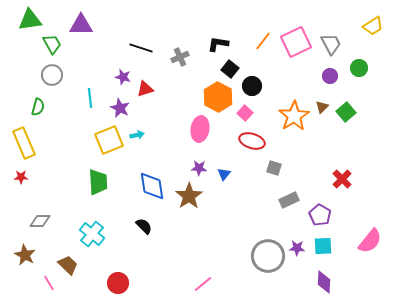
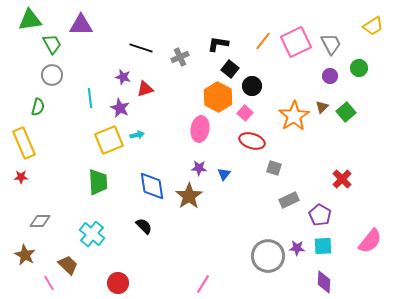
pink line at (203, 284): rotated 18 degrees counterclockwise
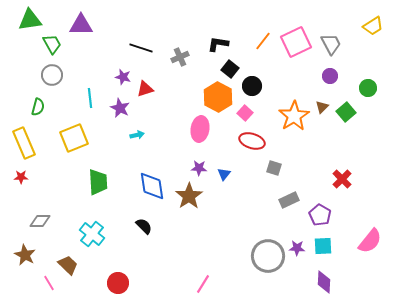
green circle at (359, 68): moved 9 px right, 20 px down
yellow square at (109, 140): moved 35 px left, 2 px up
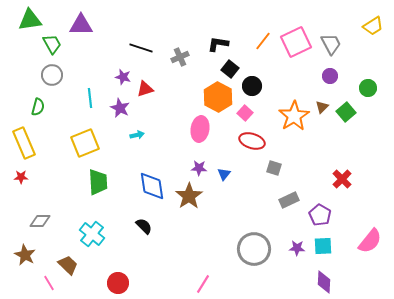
yellow square at (74, 138): moved 11 px right, 5 px down
gray circle at (268, 256): moved 14 px left, 7 px up
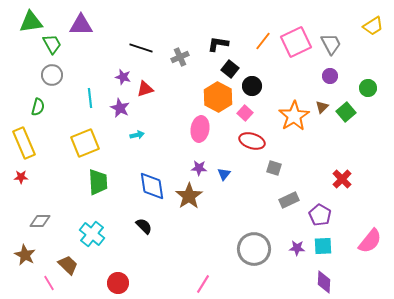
green triangle at (30, 20): moved 1 px right, 2 px down
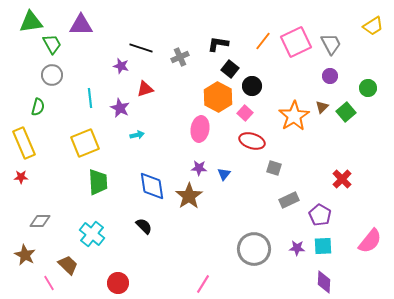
purple star at (123, 77): moved 2 px left, 11 px up
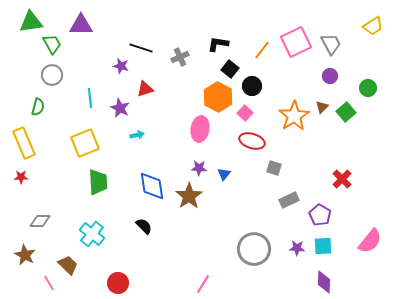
orange line at (263, 41): moved 1 px left, 9 px down
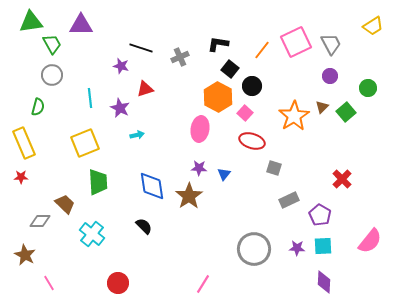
brown trapezoid at (68, 265): moved 3 px left, 61 px up
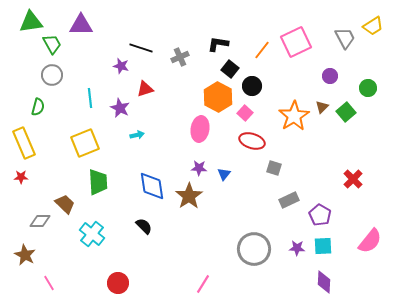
gray trapezoid at (331, 44): moved 14 px right, 6 px up
red cross at (342, 179): moved 11 px right
